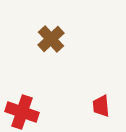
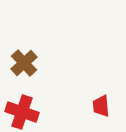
brown cross: moved 27 px left, 24 px down
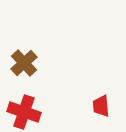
red cross: moved 2 px right
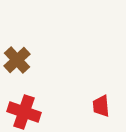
brown cross: moved 7 px left, 3 px up
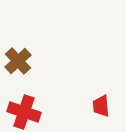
brown cross: moved 1 px right, 1 px down
